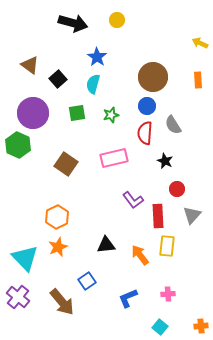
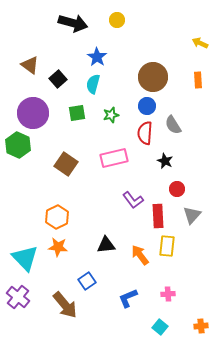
orange star: rotated 30 degrees clockwise
brown arrow: moved 3 px right, 3 px down
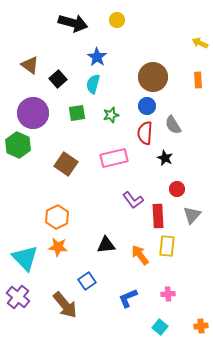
black star: moved 3 px up
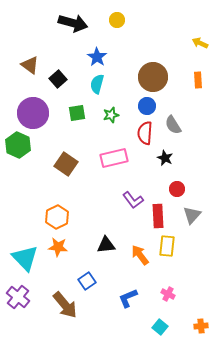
cyan semicircle: moved 4 px right
pink cross: rotated 32 degrees clockwise
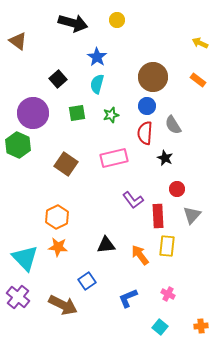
brown triangle: moved 12 px left, 24 px up
orange rectangle: rotated 49 degrees counterclockwise
brown arrow: moved 2 px left; rotated 24 degrees counterclockwise
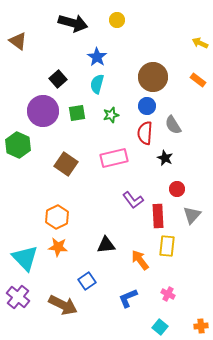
purple circle: moved 10 px right, 2 px up
orange arrow: moved 5 px down
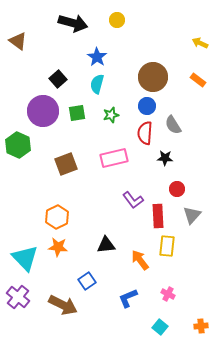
black star: rotated 21 degrees counterclockwise
brown square: rotated 35 degrees clockwise
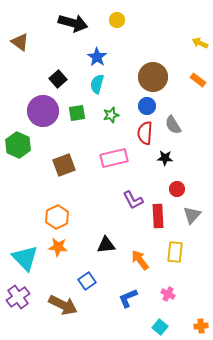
brown triangle: moved 2 px right, 1 px down
brown square: moved 2 px left, 1 px down
purple L-shape: rotated 10 degrees clockwise
yellow rectangle: moved 8 px right, 6 px down
purple cross: rotated 15 degrees clockwise
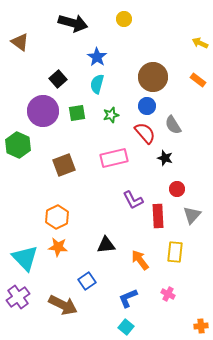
yellow circle: moved 7 px right, 1 px up
red semicircle: rotated 135 degrees clockwise
black star: rotated 14 degrees clockwise
cyan square: moved 34 px left
